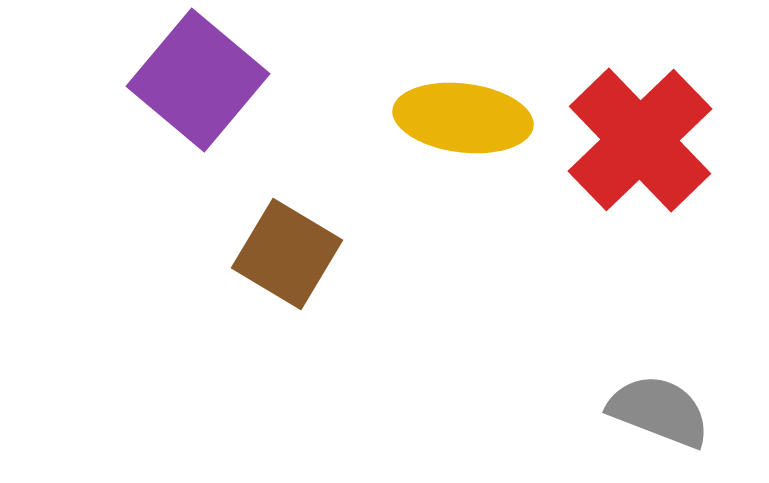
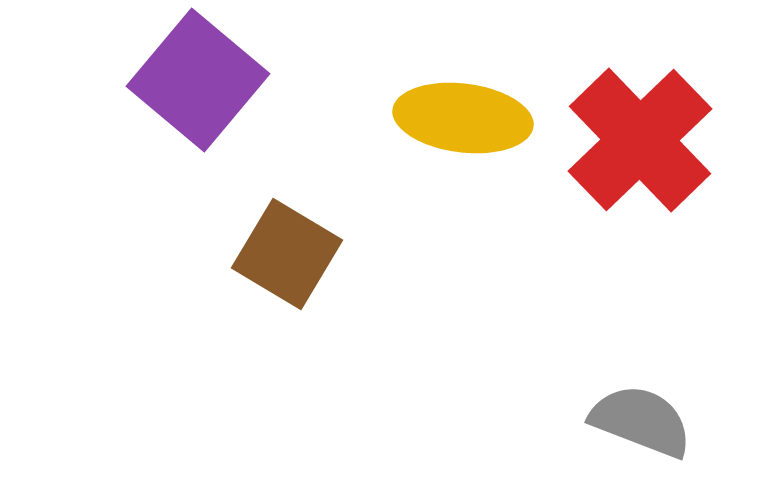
gray semicircle: moved 18 px left, 10 px down
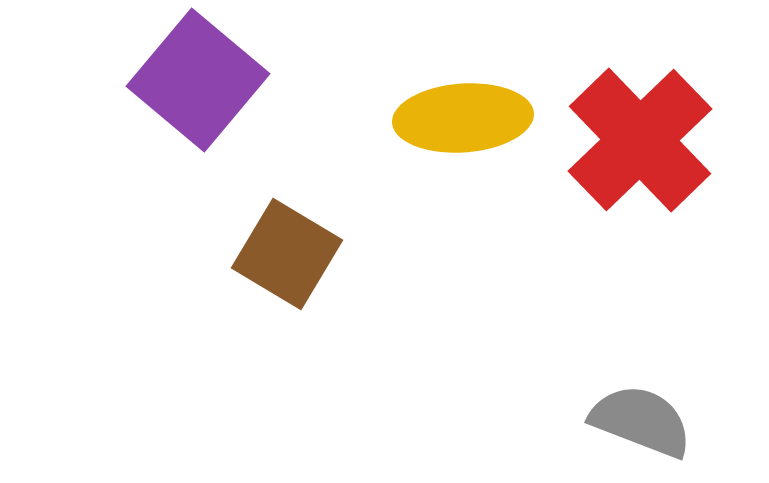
yellow ellipse: rotated 11 degrees counterclockwise
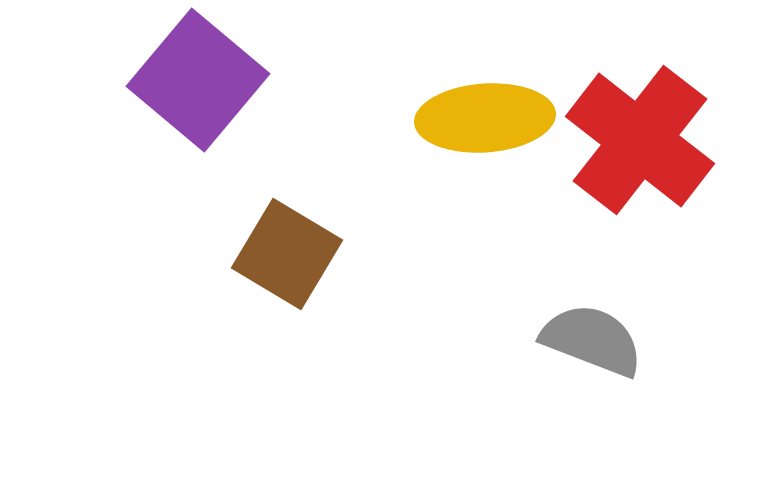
yellow ellipse: moved 22 px right
red cross: rotated 8 degrees counterclockwise
gray semicircle: moved 49 px left, 81 px up
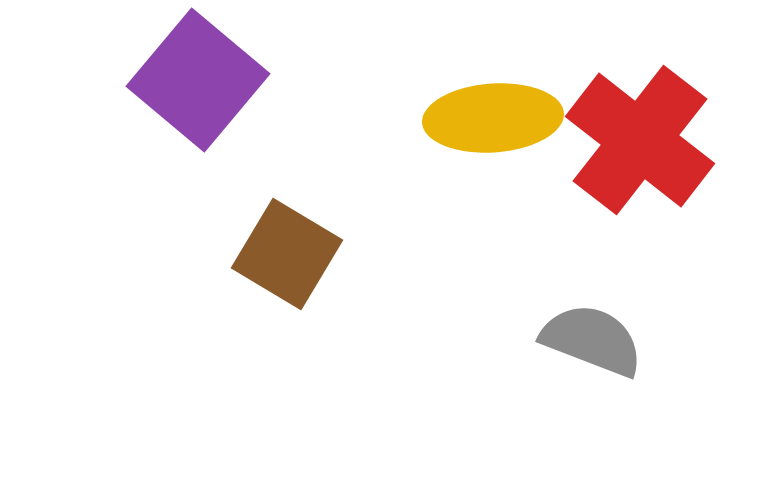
yellow ellipse: moved 8 px right
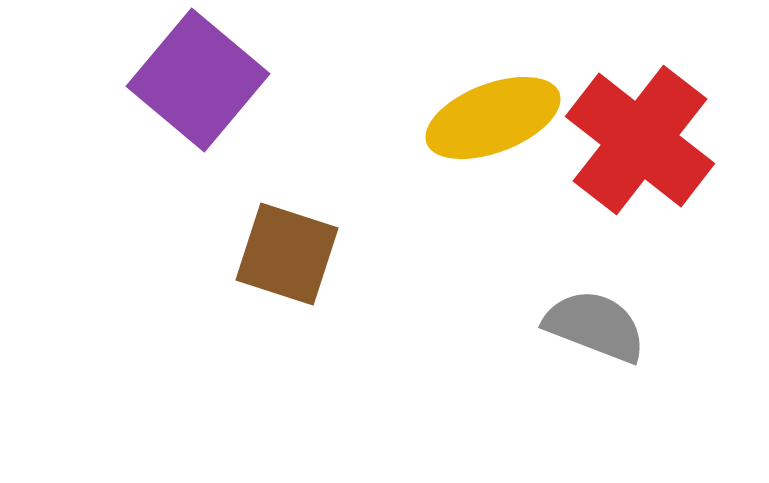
yellow ellipse: rotated 17 degrees counterclockwise
brown square: rotated 13 degrees counterclockwise
gray semicircle: moved 3 px right, 14 px up
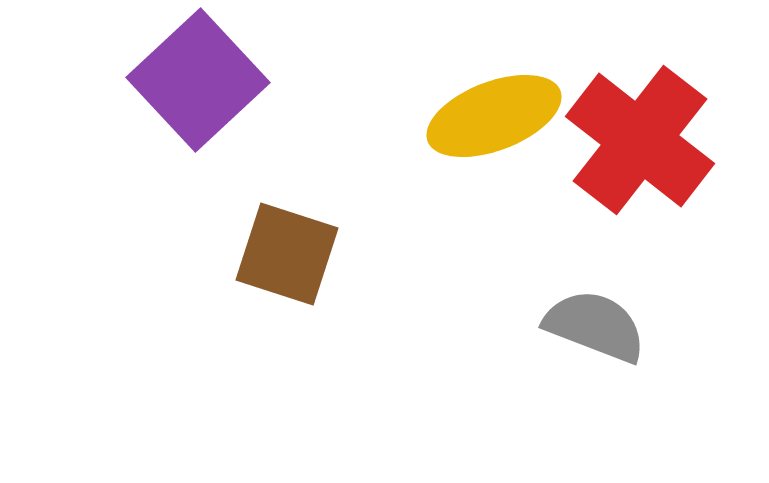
purple square: rotated 7 degrees clockwise
yellow ellipse: moved 1 px right, 2 px up
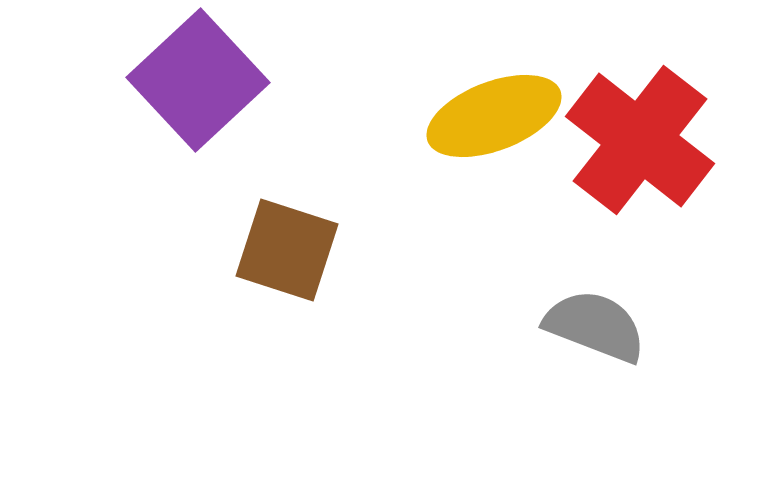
brown square: moved 4 px up
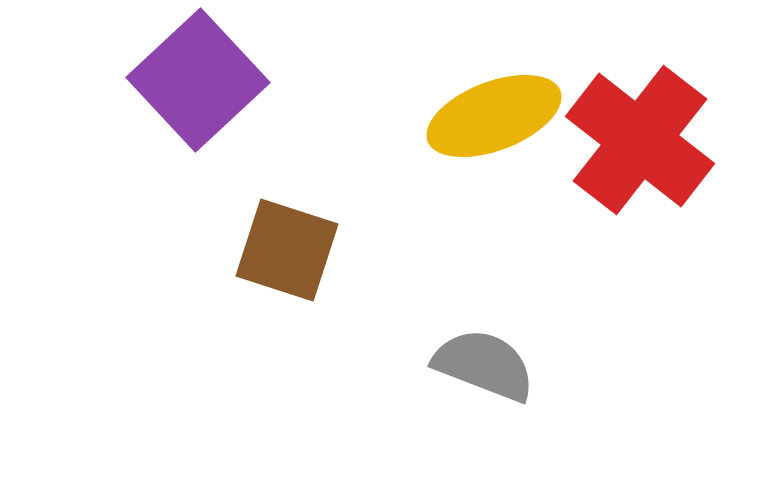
gray semicircle: moved 111 px left, 39 px down
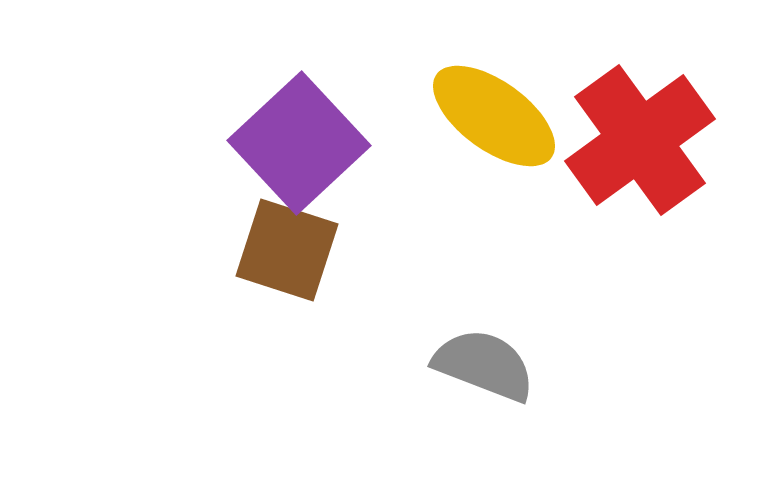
purple square: moved 101 px right, 63 px down
yellow ellipse: rotated 57 degrees clockwise
red cross: rotated 16 degrees clockwise
